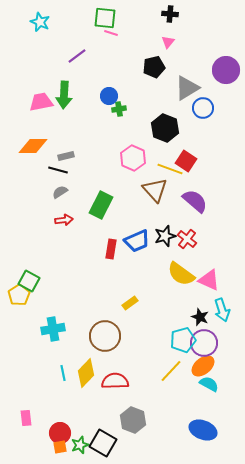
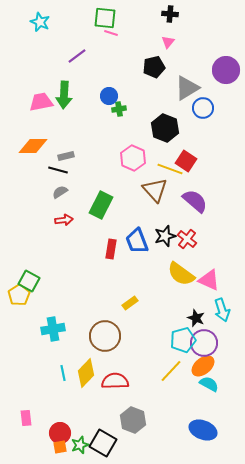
blue trapezoid at (137, 241): rotated 92 degrees clockwise
black star at (200, 317): moved 4 px left, 1 px down
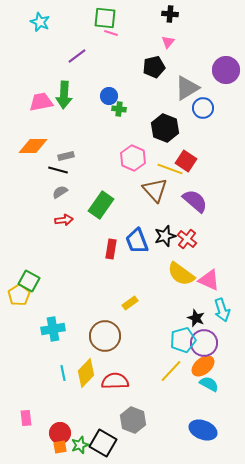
green cross at (119, 109): rotated 16 degrees clockwise
green rectangle at (101, 205): rotated 8 degrees clockwise
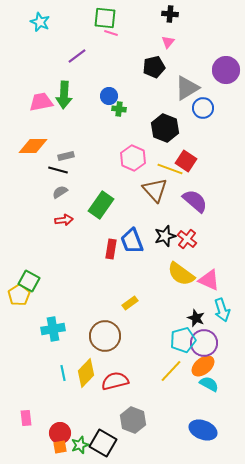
blue trapezoid at (137, 241): moved 5 px left
red semicircle at (115, 381): rotated 12 degrees counterclockwise
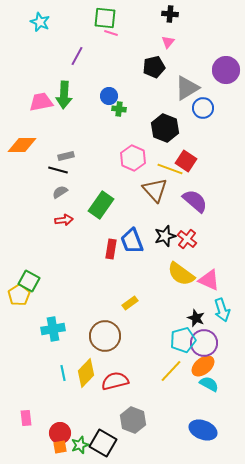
purple line at (77, 56): rotated 24 degrees counterclockwise
orange diamond at (33, 146): moved 11 px left, 1 px up
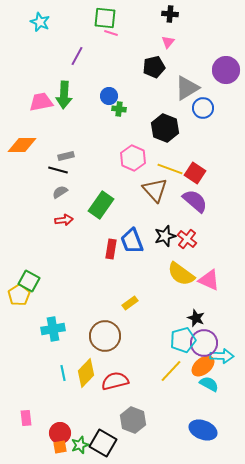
red square at (186, 161): moved 9 px right, 12 px down
cyan arrow at (222, 310): moved 46 px down; rotated 70 degrees counterclockwise
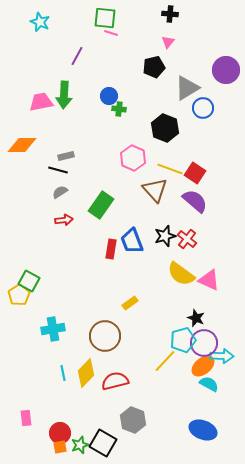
yellow line at (171, 371): moved 6 px left, 10 px up
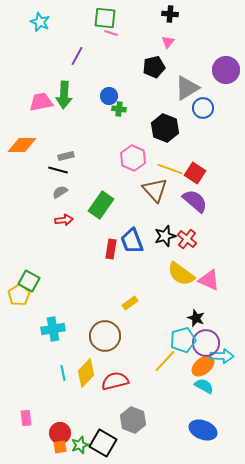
purple circle at (204, 343): moved 2 px right
cyan semicircle at (209, 384): moved 5 px left, 2 px down
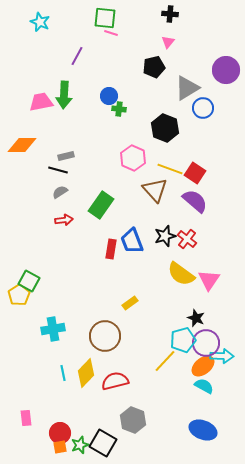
pink triangle at (209, 280): rotated 40 degrees clockwise
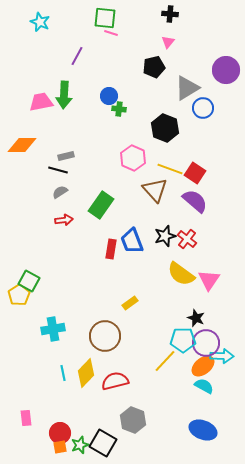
cyan pentagon at (183, 340): rotated 15 degrees clockwise
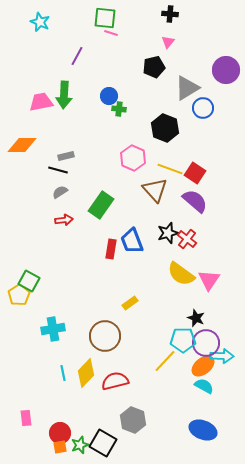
black star at (165, 236): moved 3 px right, 3 px up
